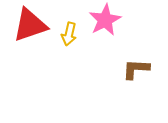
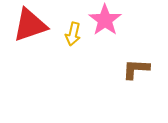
pink star: rotated 8 degrees counterclockwise
yellow arrow: moved 4 px right
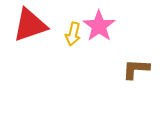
pink star: moved 6 px left, 6 px down
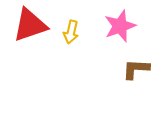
pink star: moved 21 px right; rotated 16 degrees clockwise
yellow arrow: moved 2 px left, 2 px up
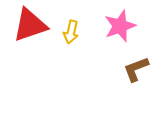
brown L-shape: rotated 24 degrees counterclockwise
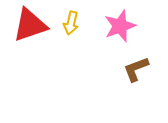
yellow arrow: moved 9 px up
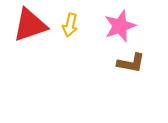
yellow arrow: moved 1 px left, 2 px down
brown L-shape: moved 5 px left, 6 px up; rotated 148 degrees counterclockwise
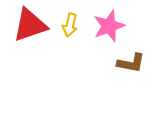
pink star: moved 11 px left
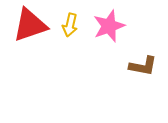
brown L-shape: moved 12 px right, 3 px down
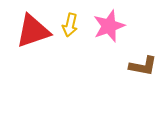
red triangle: moved 3 px right, 6 px down
